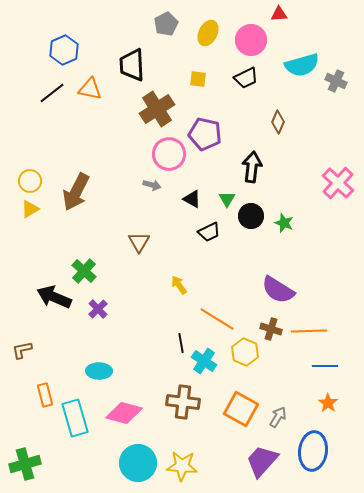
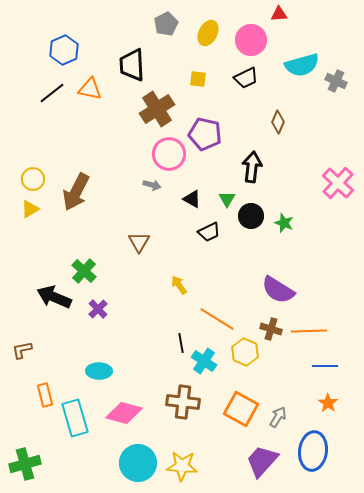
yellow circle at (30, 181): moved 3 px right, 2 px up
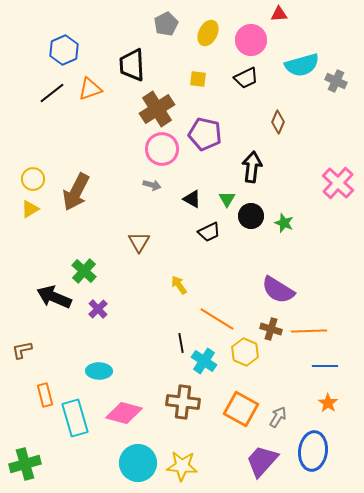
orange triangle at (90, 89): rotated 30 degrees counterclockwise
pink circle at (169, 154): moved 7 px left, 5 px up
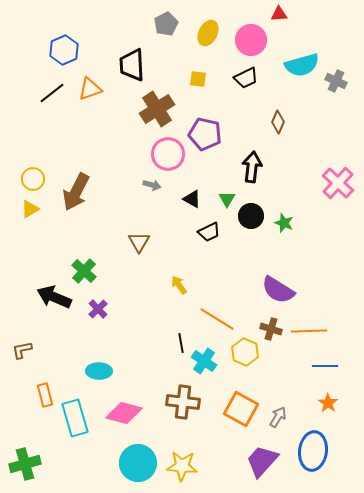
pink circle at (162, 149): moved 6 px right, 5 px down
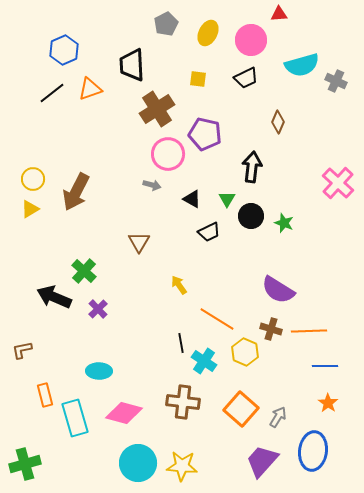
orange square at (241, 409): rotated 12 degrees clockwise
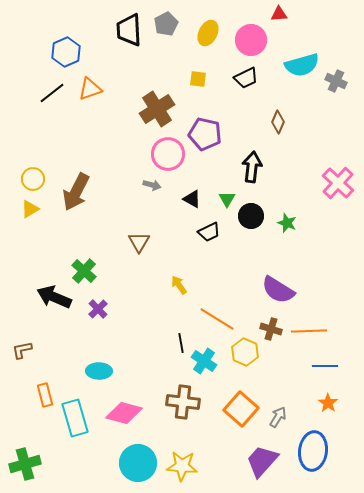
blue hexagon at (64, 50): moved 2 px right, 2 px down
black trapezoid at (132, 65): moved 3 px left, 35 px up
green star at (284, 223): moved 3 px right
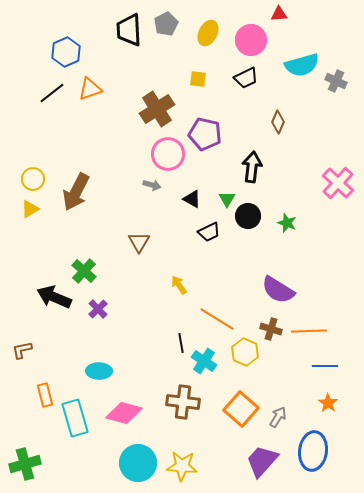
black circle at (251, 216): moved 3 px left
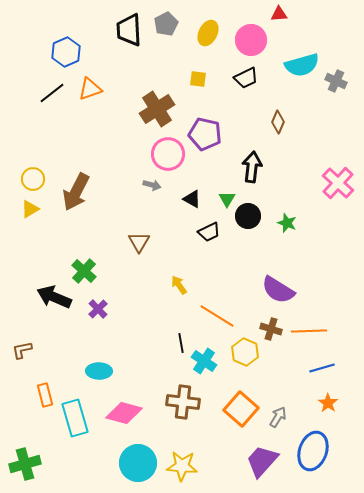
orange line at (217, 319): moved 3 px up
blue line at (325, 366): moved 3 px left, 2 px down; rotated 15 degrees counterclockwise
blue ellipse at (313, 451): rotated 12 degrees clockwise
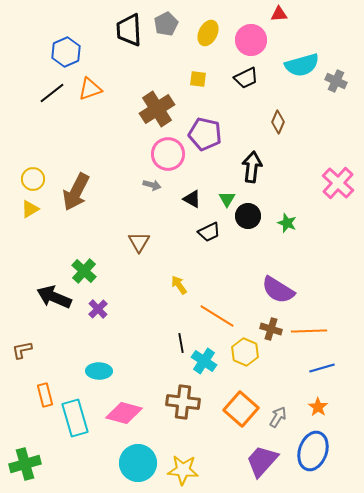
orange star at (328, 403): moved 10 px left, 4 px down
yellow star at (182, 466): moved 1 px right, 4 px down
